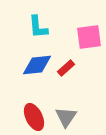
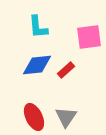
red rectangle: moved 2 px down
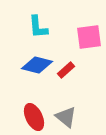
blue diamond: rotated 20 degrees clockwise
gray triangle: rotated 25 degrees counterclockwise
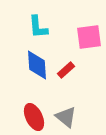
blue diamond: rotated 72 degrees clockwise
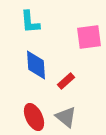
cyan L-shape: moved 8 px left, 5 px up
blue diamond: moved 1 px left
red rectangle: moved 11 px down
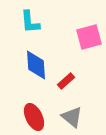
pink square: rotated 8 degrees counterclockwise
gray triangle: moved 6 px right
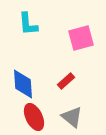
cyan L-shape: moved 2 px left, 2 px down
pink square: moved 8 px left, 1 px down
blue diamond: moved 13 px left, 19 px down
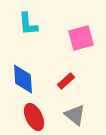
blue diamond: moved 5 px up
gray triangle: moved 3 px right, 2 px up
